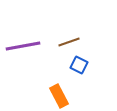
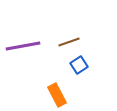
blue square: rotated 30 degrees clockwise
orange rectangle: moved 2 px left, 1 px up
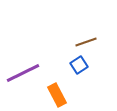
brown line: moved 17 px right
purple line: moved 27 px down; rotated 16 degrees counterclockwise
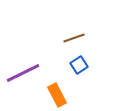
brown line: moved 12 px left, 4 px up
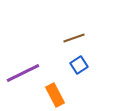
orange rectangle: moved 2 px left
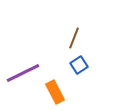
brown line: rotated 50 degrees counterclockwise
orange rectangle: moved 3 px up
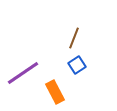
blue square: moved 2 px left
purple line: rotated 8 degrees counterclockwise
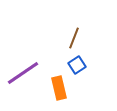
orange rectangle: moved 4 px right, 4 px up; rotated 15 degrees clockwise
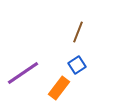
brown line: moved 4 px right, 6 px up
orange rectangle: rotated 50 degrees clockwise
